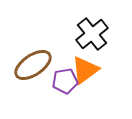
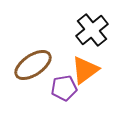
black cross: moved 4 px up
purple pentagon: moved 1 px left, 7 px down
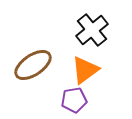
purple pentagon: moved 10 px right, 12 px down
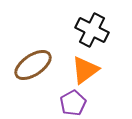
black cross: rotated 24 degrees counterclockwise
purple pentagon: moved 1 px left, 3 px down; rotated 20 degrees counterclockwise
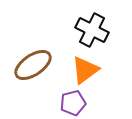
purple pentagon: rotated 15 degrees clockwise
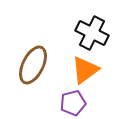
black cross: moved 3 px down
brown ellipse: rotated 30 degrees counterclockwise
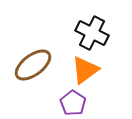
brown ellipse: rotated 27 degrees clockwise
purple pentagon: rotated 25 degrees counterclockwise
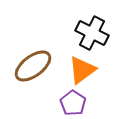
brown ellipse: moved 1 px down
orange triangle: moved 3 px left
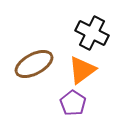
brown ellipse: moved 1 px right, 2 px up; rotated 9 degrees clockwise
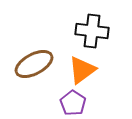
black cross: moved 2 px up; rotated 20 degrees counterclockwise
